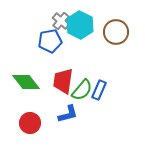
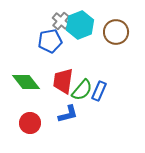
cyan hexagon: rotated 12 degrees clockwise
blue rectangle: moved 1 px down
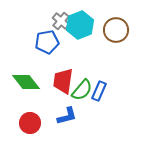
brown circle: moved 2 px up
blue pentagon: moved 3 px left, 1 px down
blue L-shape: moved 1 px left, 2 px down
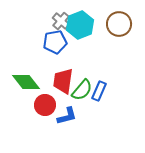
brown circle: moved 3 px right, 6 px up
blue pentagon: moved 8 px right
red circle: moved 15 px right, 18 px up
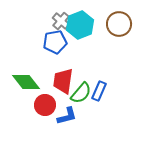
green semicircle: moved 1 px left, 3 px down
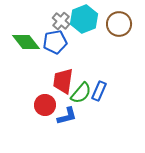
cyan hexagon: moved 4 px right, 6 px up
green diamond: moved 40 px up
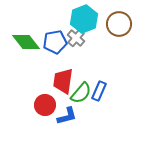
gray cross: moved 15 px right, 17 px down
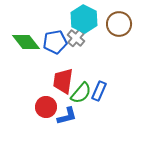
cyan hexagon: rotated 12 degrees counterclockwise
red circle: moved 1 px right, 2 px down
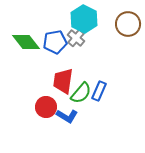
brown circle: moved 9 px right
blue L-shape: rotated 45 degrees clockwise
